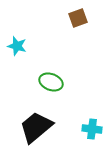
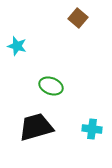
brown square: rotated 30 degrees counterclockwise
green ellipse: moved 4 px down
black trapezoid: rotated 24 degrees clockwise
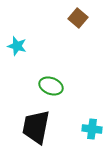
black trapezoid: rotated 63 degrees counterclockwise
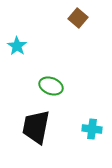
cyan star: rotated 18 degrees clockwise
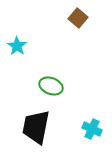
cyan cross: rotated 18 degrees clockwise
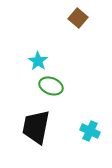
cyan star: moved 21 px right, 15 px down
cyan cross: moved 2 px left, 2 px down
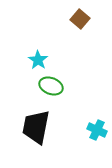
brown square: moved 2 px right, 1 px down
cyan star: moved 1 px up
cyan cross: moved 7 px right, 1 px up
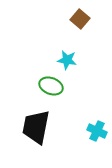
cyan star: moved 29 px right; rotated 24 degrees counterclockwise
cyan cross: moved 1 px down
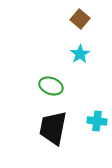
cyan star: moved 13 px right, 6 px up; rotated 30 degrees clockwise
black trapezoid: moved 17 px right, 1 px down
cyan cross: moved 10 px up; rotated 18 degrees counterclockwise
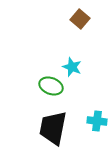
cyan star: moved 8 px left, 13 px down; rotated 18 degrees counterclockwise
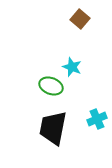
cyan cross: moved 2 px up; rotated 30 degrees counterclockwise
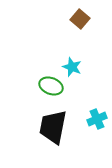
black trapezoid: moved 1 px up
